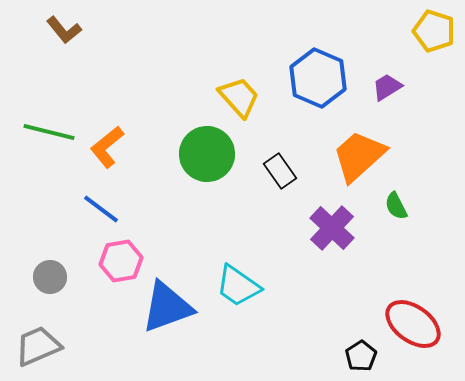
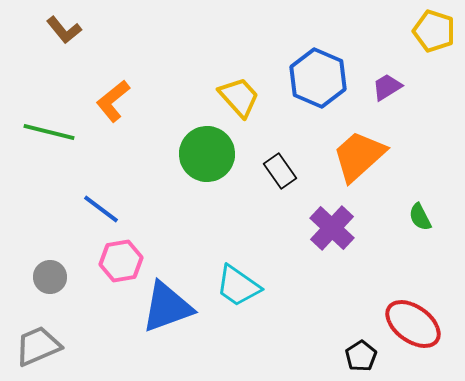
orange L-shape: moved 6 px right, 46 px up
green semicircle: moved 24 px right, 11 px down
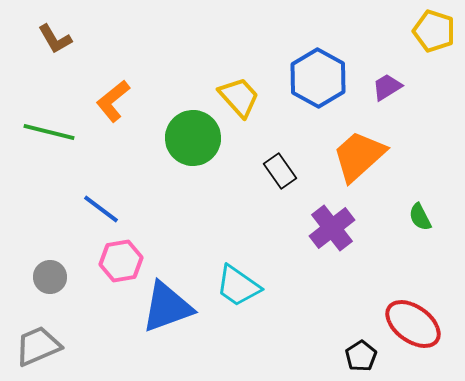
brown L-shape: moved 9 px left, 9 px down; rotated 9 degrees clockwise
blue hexagon: rotated 6 degrees clockwise
green circle: moved 14 px left, 16 px up
purple cross: rotated 9 degrees clockwise
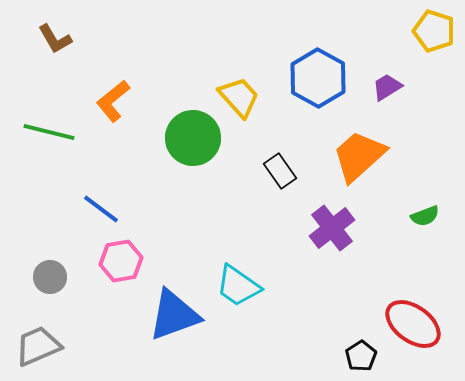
green semicircle: moved 5 px right, 1 px up; rotated 84 degrees counterclockwise
blue triangle: moved 7 px right, 8 px down
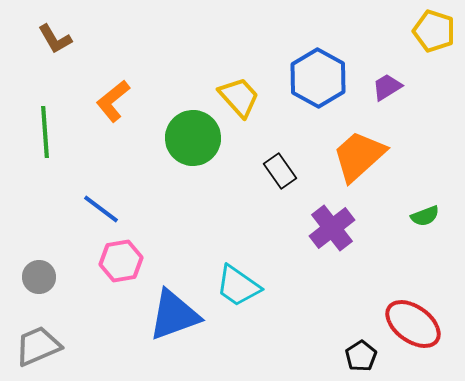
green line: moved 4 px left; rotated 72 degrees clockwise
gray circle: moved 11 px left
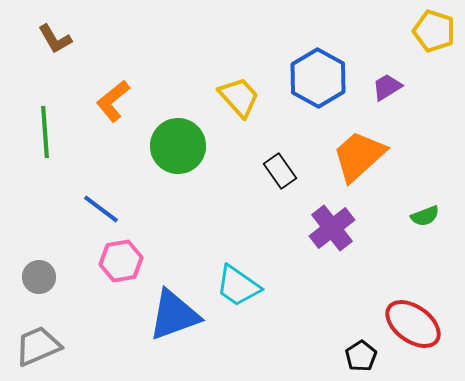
green circle: moved 15 px left, 8 px down
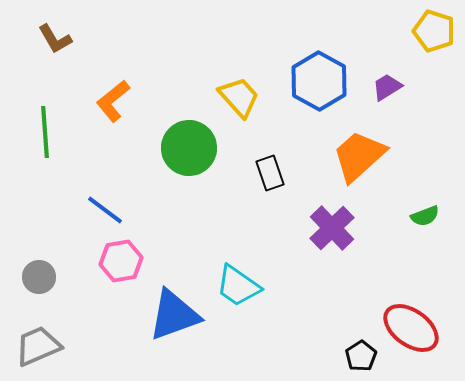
blue hexagon: moved 1 px right, 3 px down
green circle: moved 11 px right, 2 px down
black rectangle: moved 10 px left, 2 px down; rotated 16 degrees clockwise
blue line: moved 4 px right, 1 px down
purple cross: rotated 6 degrees counterclockwise
red ellipse: moved 2 px left, 4 px down
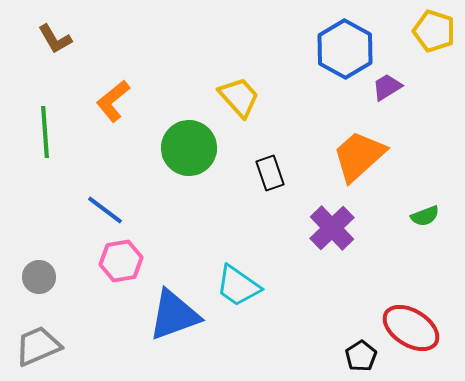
blue hexagon: moved 26 px right, 32 px up
red ellipse: rotated 4 degrees counterclockwise
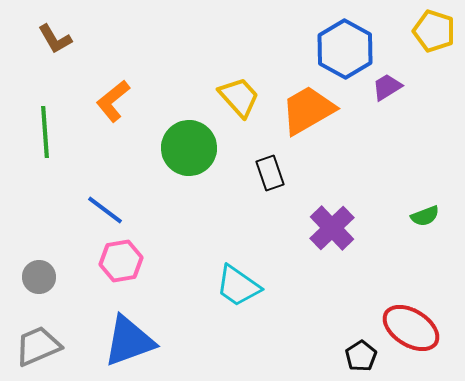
orange trapezoid: moved 51 px left, 46 px up; rotated 12 degrees clockwise
blue triangle: moved 45 px left, 26 px down
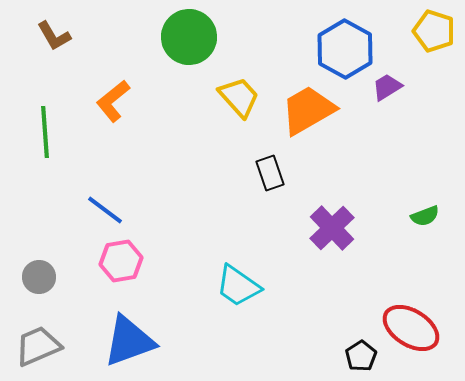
brown L-shape: moved 1 px left, 3 px up
green circle: moved 111 px up
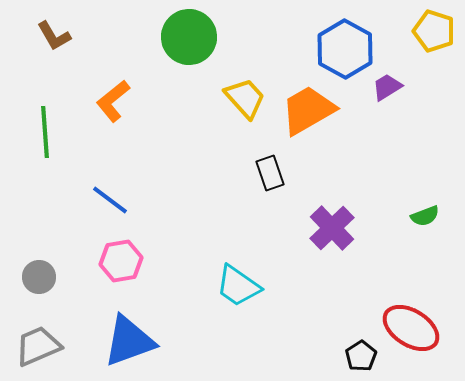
yellow trapezoid: moved 6 px right, 1 px down
blue line: moved 5 px right, 10 px up
